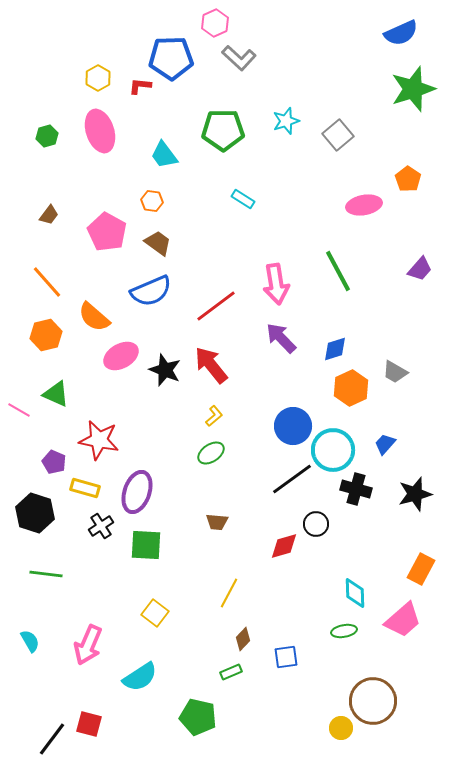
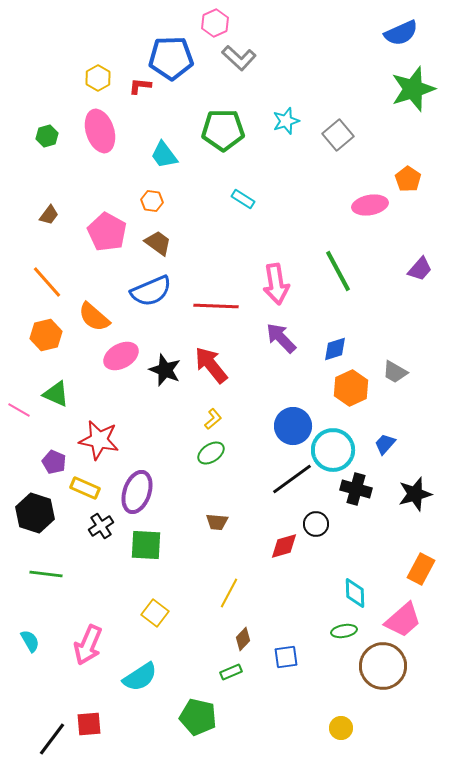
pink ellipse at (364, 205): moved 6 px right
red line at (216, 306): rotated 39 degrees clockwise
yellow L-shape at (214, 416): moved 1 px left, 3 px down
yellow rectangle at (85, 488): rotated 8 degrees clockwise
brown circle at (373, 701): moved 10 px right, 35 px up
red square at (89, 724): rotated 20 degrees counterclockwise
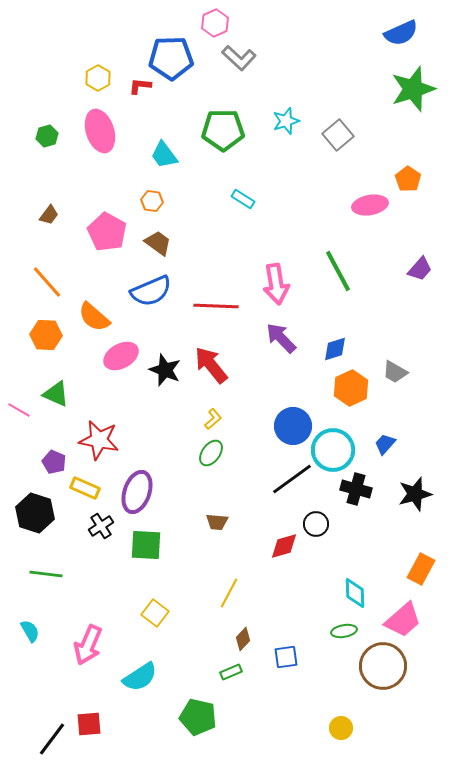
orange hexagon at (46, 335): rotated 16 degrees clockwise
green ellipse at (211, 453): rotated 20 degrees counterclockwise
cyan semicircle at (30, 641): moved 10 px up
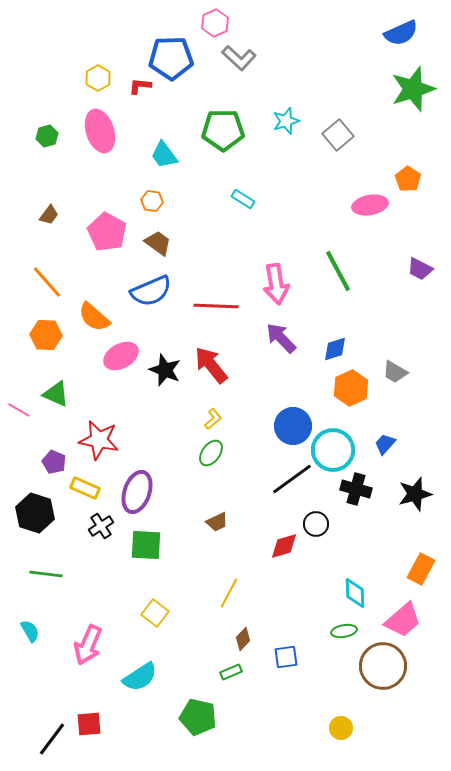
purple trapezoid at (420, 269): rotated 76 degrees clockwise
brown trapezoid at (217, 522): rotated 30 degrees counterclockwise
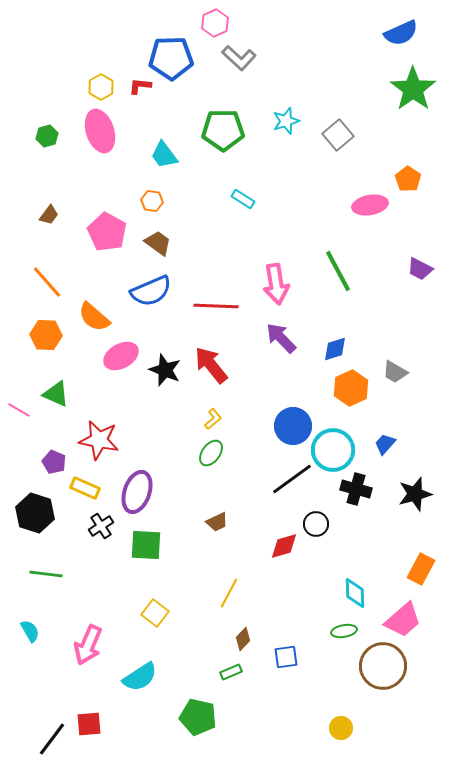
yellow hexagon at (98, 78): moved 3 px right, 9 px down
green star at (413, 89): rotated 18 degrees counterclockwise
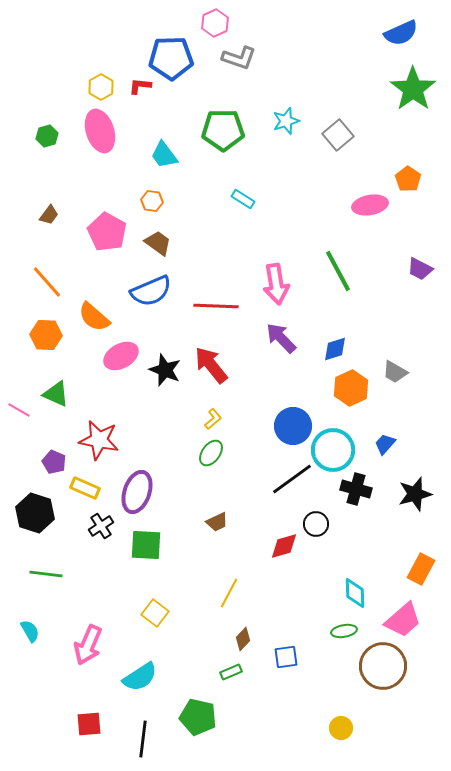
gray L-shape at (239, 58): rotated 24 degrees counterclockwise
black line at (52, 739): moved 91 px right; rotated 30 degrees counterclockwise
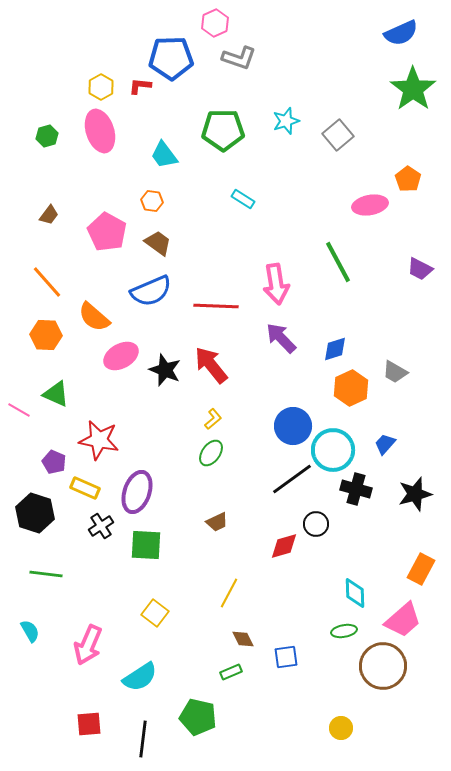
green line at (338, 271): moved 9 px up
brown diamond at (243, 639): rotated 70 degrees counterclockwise
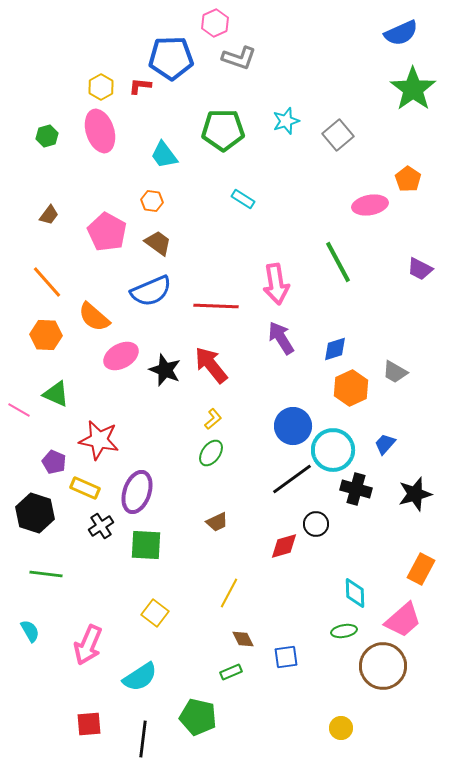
purple arrow at (281, 338): rotated 12 degrees clockwise
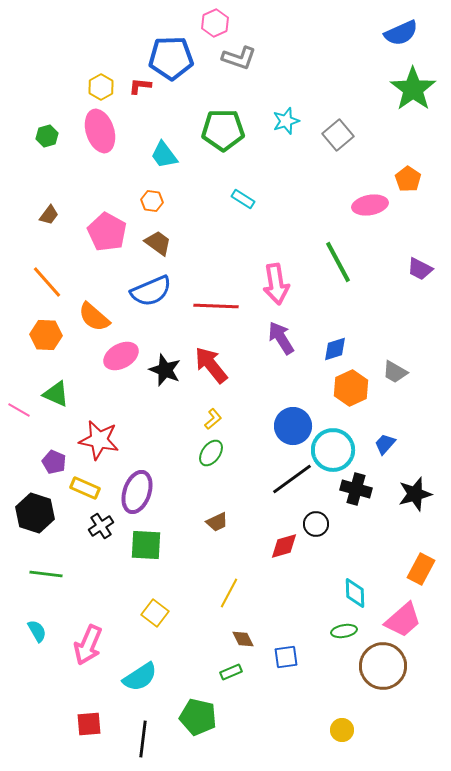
cyan semicircle at (30, 631): moved 7 px right
yellow circle at (341, 728): moved 1 px right, 2 px down
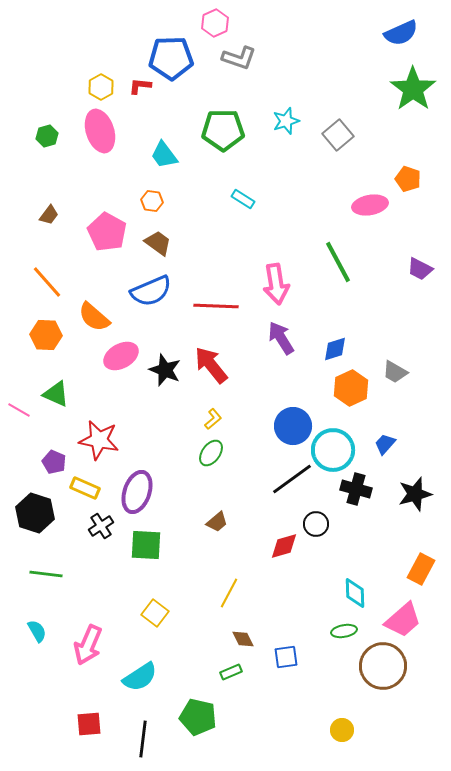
orange pentagon at (408, 179): rotated 15 degrees counterclockwise
brown trapezoid at (217, 522): rotated 15 degrees counterclockwise
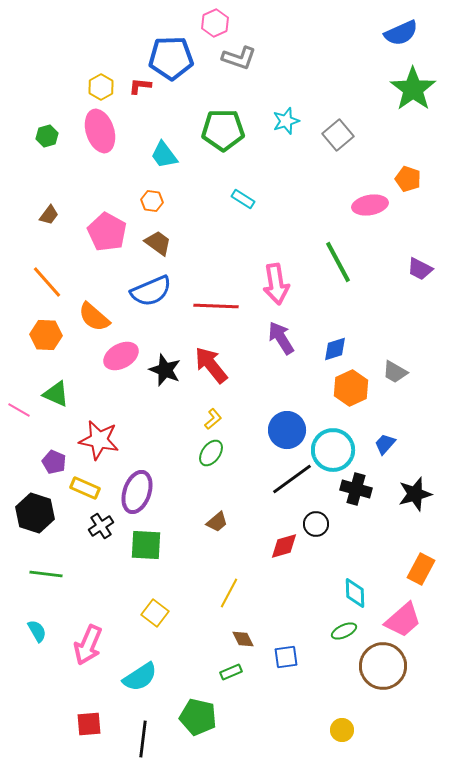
blue circle at (293, 426): moved 6 px left, 4 px down
green ellipse at (344, 631): rotated 15 degrees counterclockwise
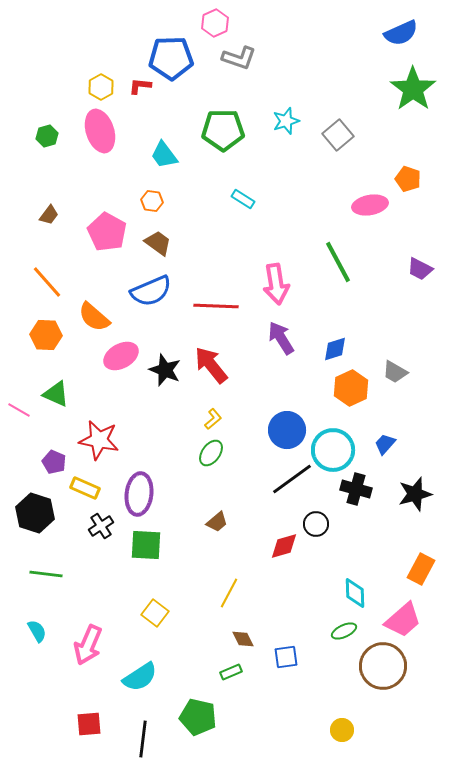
purple ellipse at (137, 492): moved 2 px right, 2 px down; rotated 12 degrees counterclockwise
